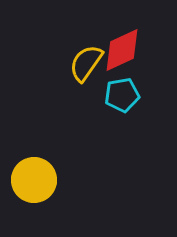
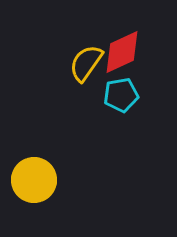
red diamond: moved 2 px down
cyan pentagon: moved 1 px left
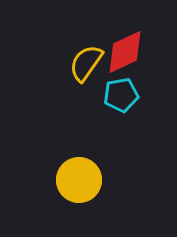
red diamond: moved 3 px right
yellow circle: moved 45 px right
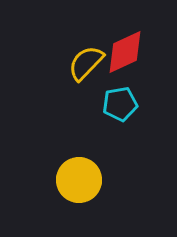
yellow semicircle: rotated 9 degrees clockwise
cyan pentagon: moved 1 px left, 9 px down
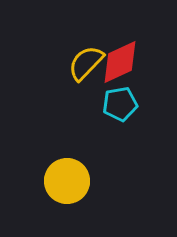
red diamond: moved 5 px left, 10 px down
yellow circle: moved 12 px left, 1 px down
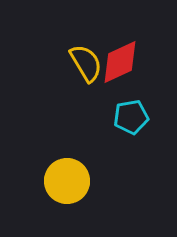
yellow semicircle: rotated 105 degrees clockwise
cyan pentagon: moved 11 px right, 13 px down
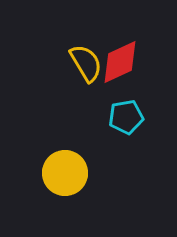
cyan pentagon: moved 5 px left
yellow circle: moved 2 px left, 8 px up
